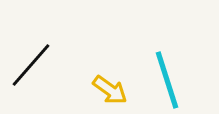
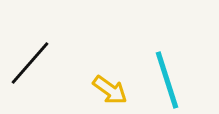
black line: moved 1 px left, 2 px up
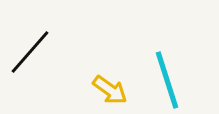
black line: moved 11 px up
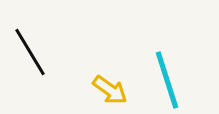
black line: rotated 72 degrees counterclockwise
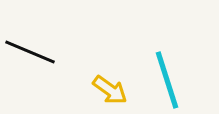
black line: rotated 36 degrees counterclockwise
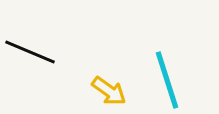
yellow arrow: moved 1 px left, 1 px down
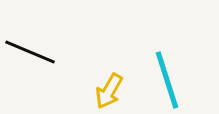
yellow arrow: rotated 84 degrees clockwise
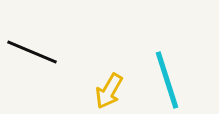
black line: moved 2 px right
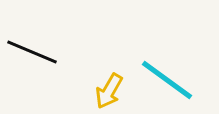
cyan line: rotated 36 degrees counterclockwise
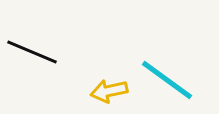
yellow arrow: rotated 48 degrees clockwise
